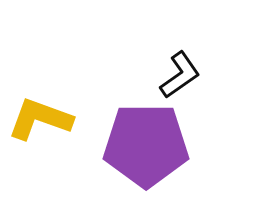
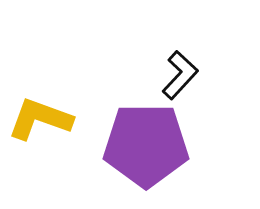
black L-shape: rotated 12 degrees counterclockwise
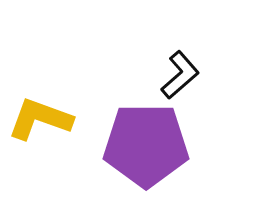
black L-shape: rotated 6 degrees clockwise
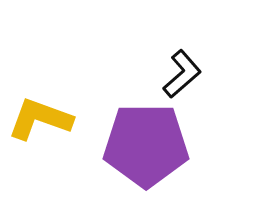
black L-shape: moved 2 px right, 1 px up
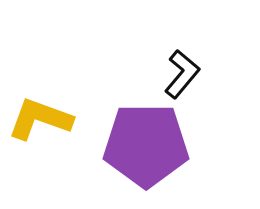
black L-shape: rotated 9 degrees counterclockwise
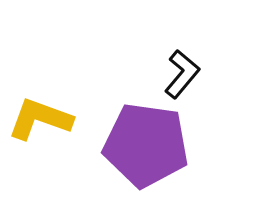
purple pentagon: rotated 8 degrees clockwise
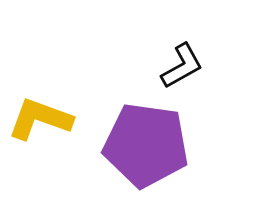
black L-shape: moved 8 px up; rotated 21 degrees clockwise
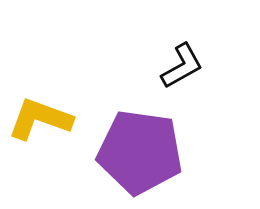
purple pentagon: moved 6 px left, 7 px down
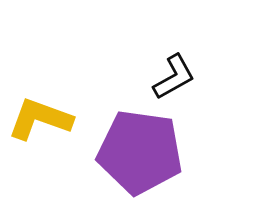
black L-shape: moved 8 px left, 11 px down
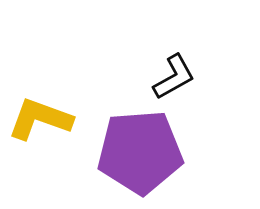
purple pentagon: rotated 12 degrees counterclockwise
